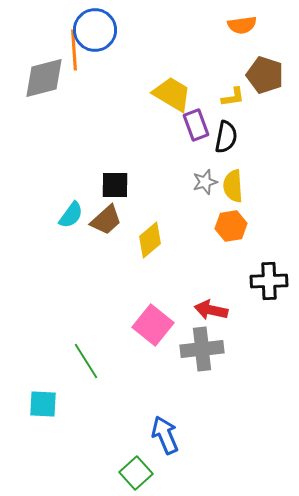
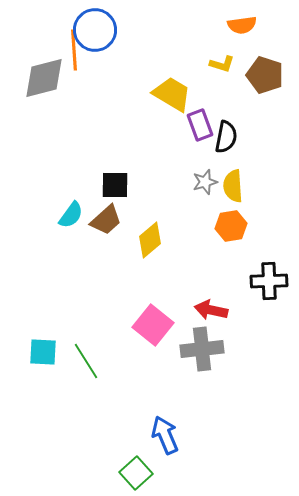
yellow L-shape: moved 11 px left, 33 px up; rotated 25 degrees clockwise
purple rectangle: moved 4 px right
cyan square: moved 52 px up
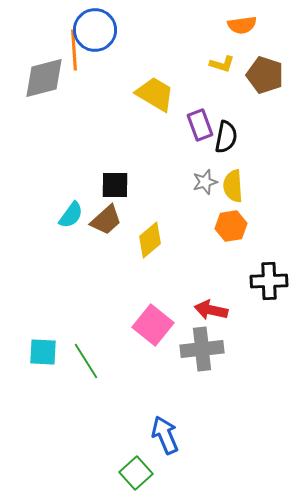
yellow trapezoid: moved 17 px left
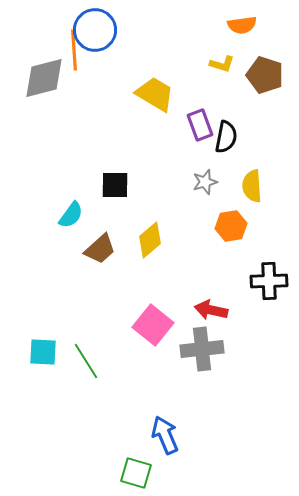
yellow semicircle: moved 19 px right
brown trapezoid: moved 6 px left, 29 px down
green square: rotated 32 degrees counterclockwise
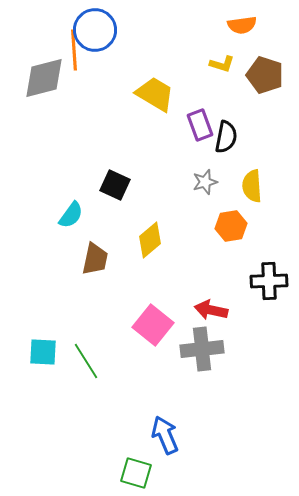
black square: rotated 24 degrees clockwise
brown trapezoid: moved 5 px left, 10 px down; rotated 36 degrees counterclockwise
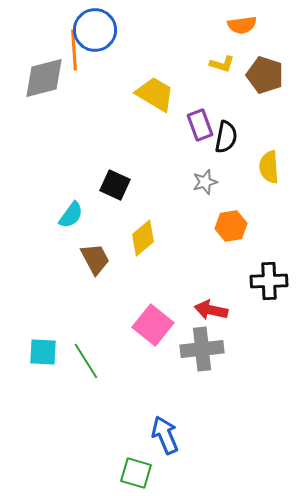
yellow semicircle: moved 17 px right, 19 px up
yellow diamond: moved 7 px left, 2 px up
brown trapezoid: rotated 40 degrees counterclockwise
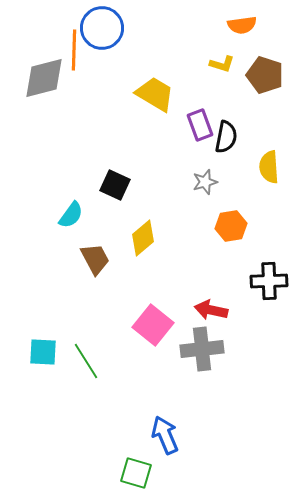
blue circle: moved 7 px right, 2 px up
orange line: rotated 6 degrees clockwise
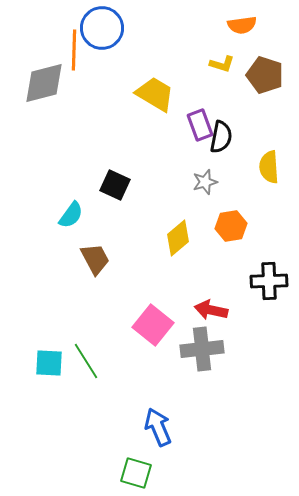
gray diamond: moved 5 px down
black semicircle: moved 5 px left
yellow diamond: moved 35 px right
cyan square: moved 6 px right, 11 px down
blue arrow: moved 7 px left, 8 px up
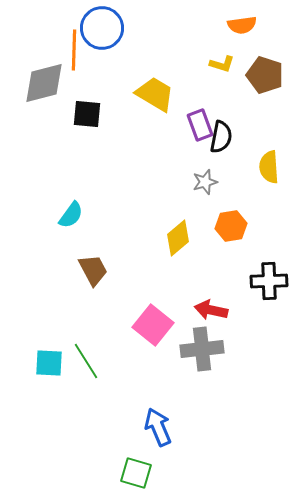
black square: moved 28 px left, 71 px up; rotated 20 degrees counterclockwise
brown trapezoid: moved 2 px left, 11 px down
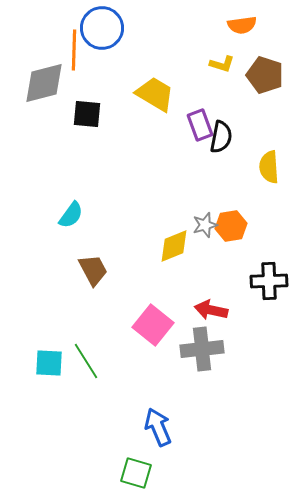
gray star: moved 43 px down
yellow diamond: moved 4 px left, 8 px down; rotated 18 degrees clockwise
